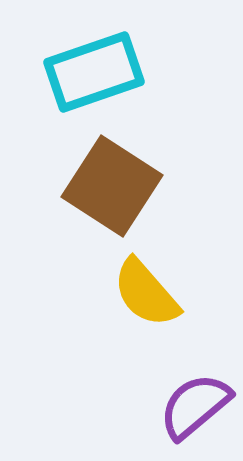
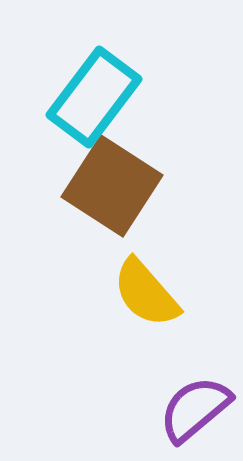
cyan rectangle: moved 25 px down; rotated 34 degrees counterclockwise
purple semicircle: moved 3 px down
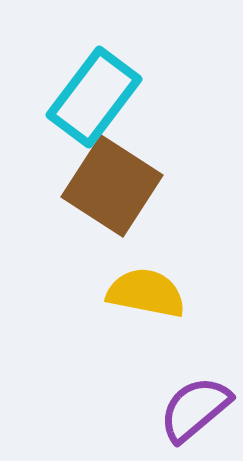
yellow semicircle: rotated 142 degrees clockwise
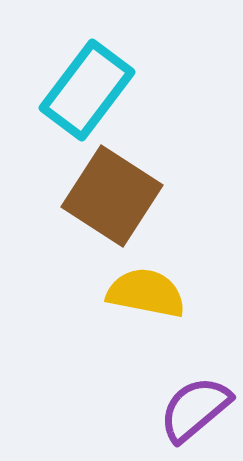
cyan rectangle: moved 7 px left, 7 px up
brown square: moved 10 px down
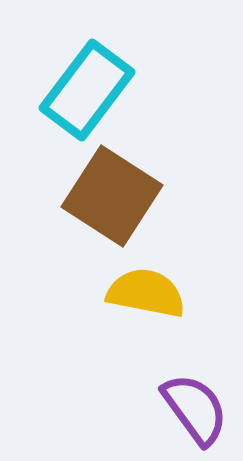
purple semicircle: rotated 94 degrees clockwise
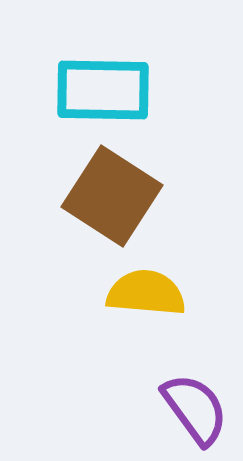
cyan rectangle: moved 16 px right; rotated 54 degrees clockwise
yellow semicircle: rotated 6 degrees counterclockwise
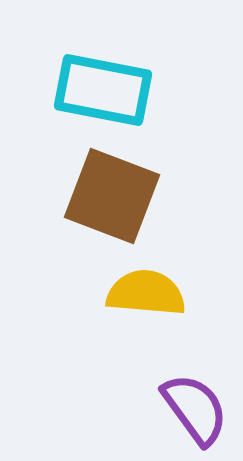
cyan rectangle: rotated 10 degrees clockwise
brown square: rotated 12 degrees counterclockwise
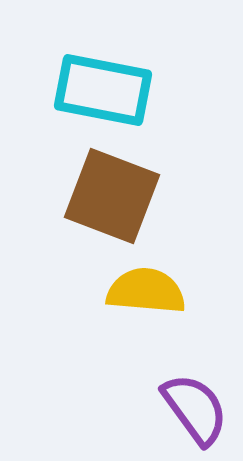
yellow semicircle: moved 2 px up
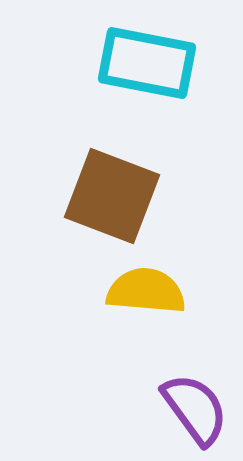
cyan rectangle: moved 44 px right, 27 px up
